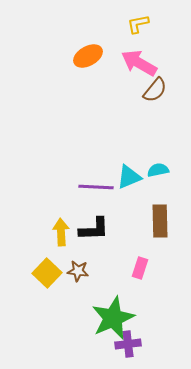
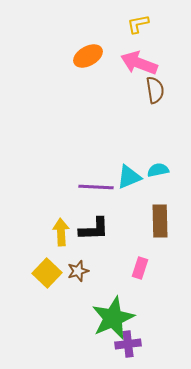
pink arrow: rotated 9 degrees counterclockwise
brown semicircle: rotated 48 degrees counterclockwise
brown star: rotated 25 degrees counterclockwise
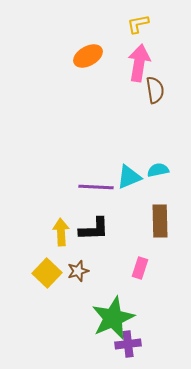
pink arrow: rotated 78 degrees clockwise
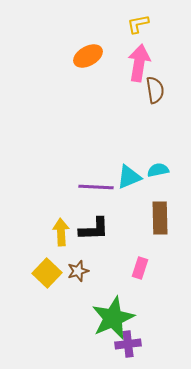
brown rectangle: moved 3 px up
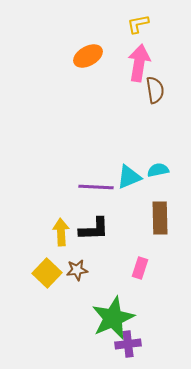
brown star: moved 1 px left, 1 px up; rotated 10 degrees clockwise
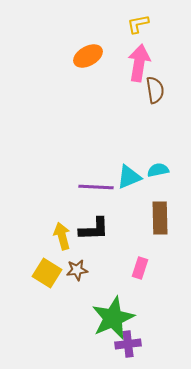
yellow arrow: moved 1 px right, 4 px down; rotated 12 degrees counterclockwise
yellow square: rotated 12 degrees counterclockwise
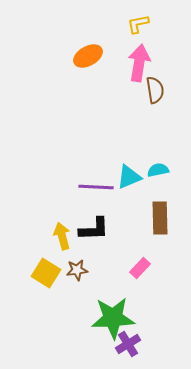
pink rectangle: rotated 25 degrees clockwise
yellow square: moved 1 px left
green star: rotated 21 degrees clockwise
purple cross: rotated 25 degrees counterclockwise
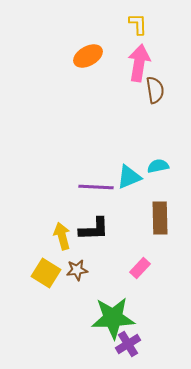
yellow L-shape: rotated 100 degrees clockwise
cyan semicircle: moved 4 px up
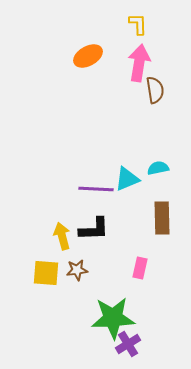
cyan semicircle: moved 2 px down
cyan triangle: moved 2 px left, 2 px down
purple line: moved 2 px down
brown rectangle: moved 2 px right
pink rectangle: rotated 30 degrees counterclockwise
yellow square: rotated 28 degrees counterclockwise
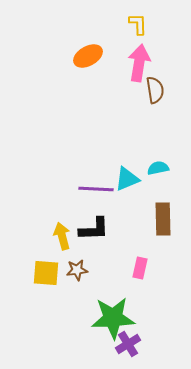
brown rectangle: moved 1 px right, 1 px down
